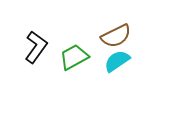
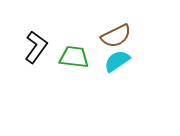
green trapezoid: rotated 36 degrees clockwise
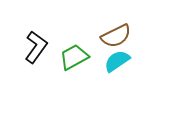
green trapezoid: rotated 36 degrees counterclockwise
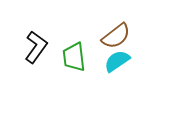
brown semicircle: rotated 12 degrees counterclockwise
green trapezoid: rotated 68 degrees counterclockwise
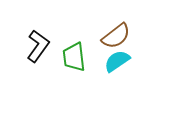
black L-shape: moved 2 px right, 1 px up
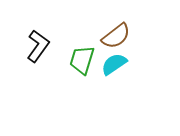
green trapezoid: moved 8 px right, 3 px down; rotated 24 degrees clockwise
cyan semicircle: moved 3 px left, 3 px down
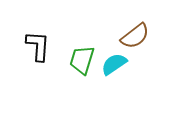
brown semicircle: moved 19 px right
black L-shape: rotated 32 degrees counterclockwise
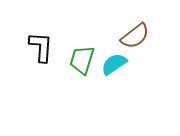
black L-shape: moved 3 px right, 1 px down
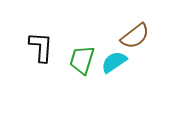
cyan semicircle: moved 2 px up
